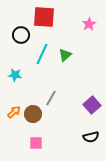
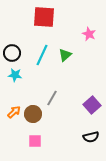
pink star: moved 10 px down; rotated 16 degrees counterclockwise
black circle: moved 9 px left, 18 px down
cyan line: moved 1 px down
gray line: moved 1 px right
pink square: moved 1 px left, 2 px up
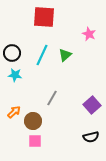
brown circle: moved 7 px down
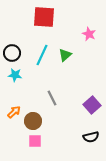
gray line: rotated 56 degrees counterclockwise
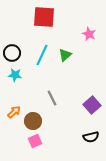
pink square: rotated 24 degrees counterclockwise
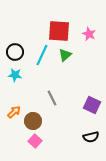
red square: moved 15 px right, 14 px down
black circle: moved 3 px right, 1 px up
purple square: rotated 24 degrees counterclockwise
pink square: rotated 24 degrees counterclockwise
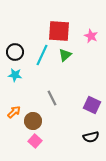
pink star: moved 2 px right, 2 px down
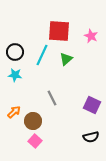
green triangle: moved 1 px right, 4 px down
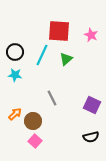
pink star: moved 1 px up
orange arrow: moved 1 px right, 2 px down
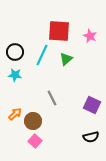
pink star: moved 1 px left, 1 px down
